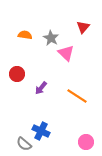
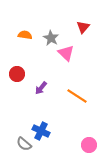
pink circle: moved 3 px right, 3 px down
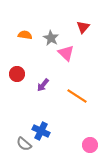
purple arrow: moved 2 px right, 3 px up
pink circle: moved 1 px right
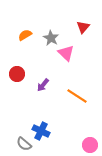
orange semicircle: rotated 40 degrees counterclockwise
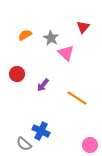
orange line: moved 2 px down
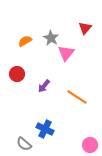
red triangle: moved 2 px right, 1 px down
orange semicircle: moved 6 px down
pink triangle: rotated 24 degrees clockwise
purple arrow: moved 1 px right, 1 px down
orange line: moved 1 px up
blue cross: moved 4 px right, 2 px up
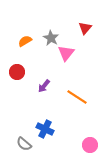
red circle: moved 2 px up
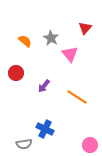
orange semicircle: rotated 72 degrees clockwise
pink triangle: moved 4 px right, 1 px down; rotated 18 degrees counterclockwise
red circle: moved 1 px left, 1 px down
gray semicircle: rotated 49 degrees counterclockwise
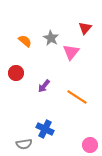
pink triangle: moved 1 px right, 2 px up; rotated 18 degrees clockwise
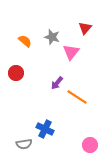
gray star: moved 1 px right, 1 px up; rotated 14 degrees counterclockwise
purple arrow: moved 13 px right, 3 px up
